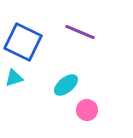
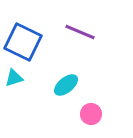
pink circle: moved 4 px right, 4 px down
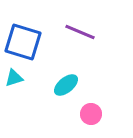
blue square: rotated 9 degrees counterclockwise
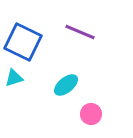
blue square: rotated 9 degrees clockwise
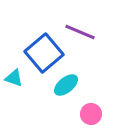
blue square: moved 21 px right, 11 px down; rotated 24 degrees clockwise
cyan triangle: rotated 36 degrees clockwise
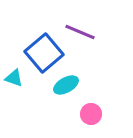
cyan ellipse: rotated 10 degrees clockwise
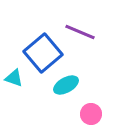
blue square: moved 1 px left
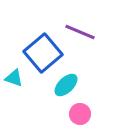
cyan ellipse: rotated 15 degrees counterclockwise
pink circle: moved 11 px left
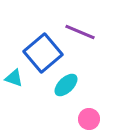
pink circle: moved 9 px right, 5 px down
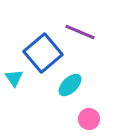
cyan triangle: rotated 36 degrees clockwise
cyan ellipse: moved 4 px right
